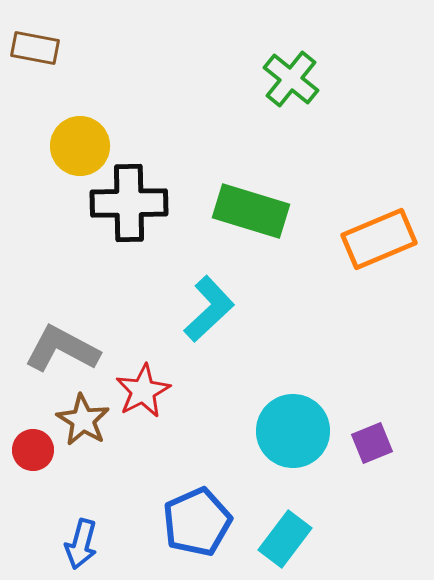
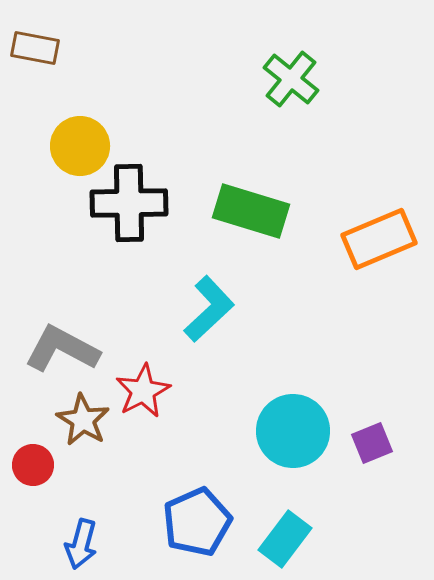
red circle: moved 15 px down
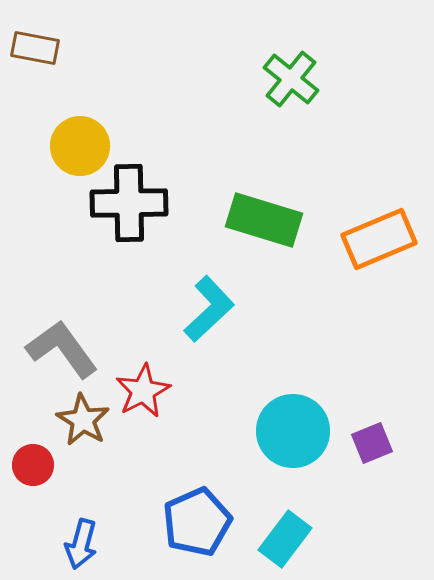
green rectangle: moved 13 px right, 9 px down
gray L-shape: rotated 26 degrees clockwise
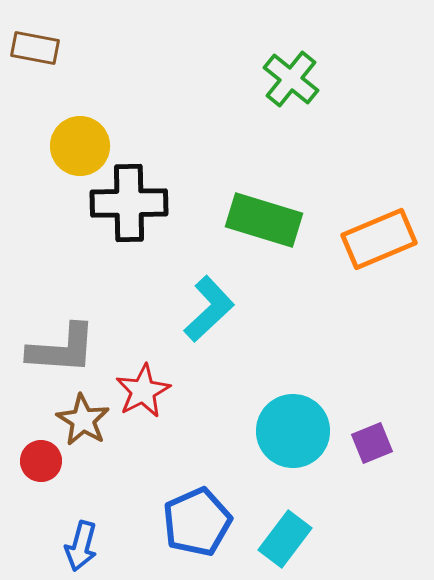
gray L-shape: rotated 130 degrees clockwise
red circle: moved 8 px right, 4 px up
blue arrow: moved 2 px down
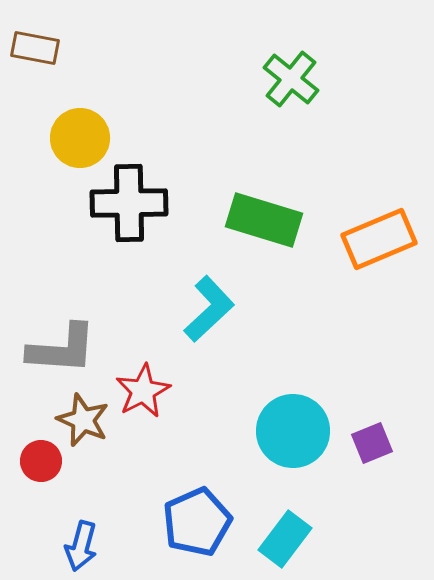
yellow circle: moved 8 px up
brown star: rotated 8 degrees counterclockwise
